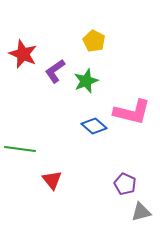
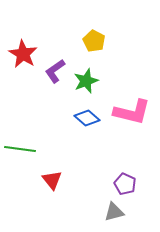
red star: rotated 8 degrees clockwise
blue diamond: moved 7 px left, 8 px up
gray triangle: moved 27 px left
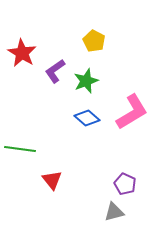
red star: moved 1 px left, 1 px up
pink L-shape: rotated 45 degrees counterclockwise
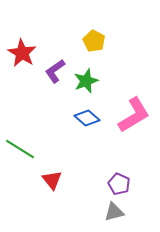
pink L-shape: moved 2 px right, 3 px down
green line: rotated 24 degrees clockwise
purple pentagon: moved 6 px left
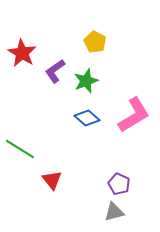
yellow pentagon: moved 1 px right, 1 px down
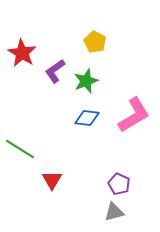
blue diamond: rotated 35 degrees counterclockwise
red triangle: rotated 10 degrees clockwise
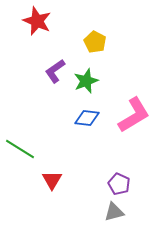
red star: moved 15 px right, 32 px up; rotated 8 degrees counterclockwise
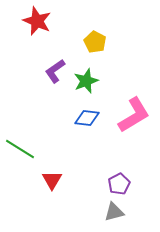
purple pentagon: rotated 20 degrees clockwise
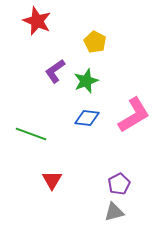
green line: moved 11 px right, 15 px up; rotated 12 degrees counterclockwise
